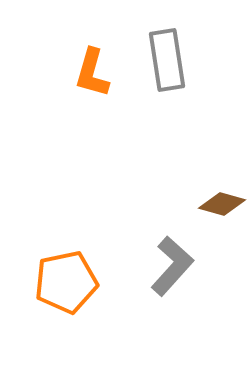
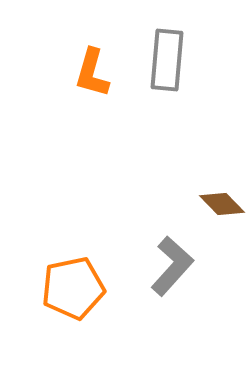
gray rectangle: rotated 14 degrees clockwise
brown diamond: rotated 30 degrees clockwise
orange pentagon: moved 7 px right, 6 px down
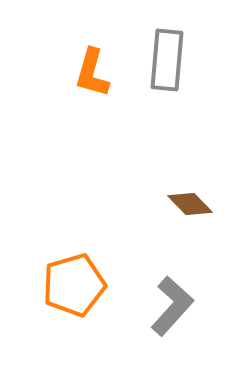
brown diamond: moved 32 px left
gray L-shape: moved 40 px down
orange pentagon: moved 1 px right, 3 px up; rotated 4 degrees counterclockwise
